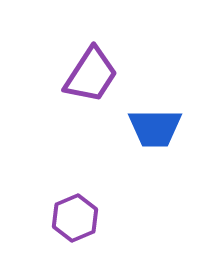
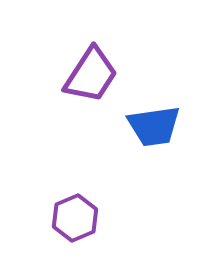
blue trapezoid: moved 1 px left, 2 px up; rotated 8 degrees counterclockwise
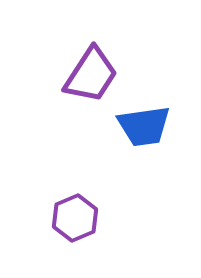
blue trapezoid: moved 10 px left
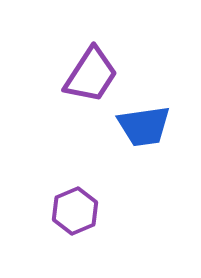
purple hexagon: moved 7 px up
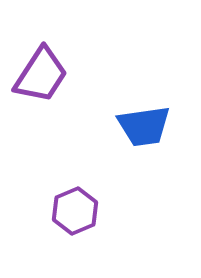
purple trapezoid: moved 50 px left
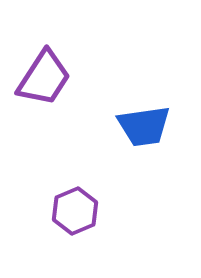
purple trapezoid: moved 3 px right, 3 px down
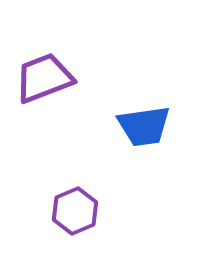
purple trapezoid: rotated 144 degrees counterclockwise
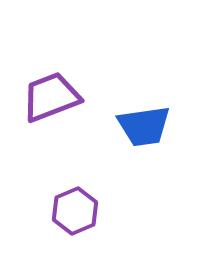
purple trapezoid: moved 7 px right, 19 px down
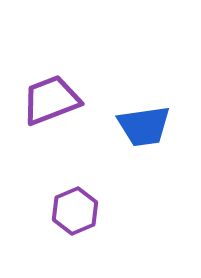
purple trapezoid: moved 3 px down
